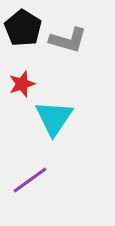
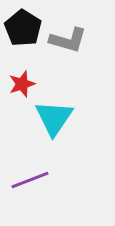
purple line: rotated 15 degrees clockwise
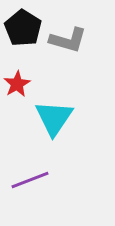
red star: moved 5 px left; rotated 12 degrees counterclockwise
